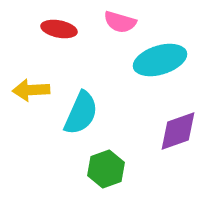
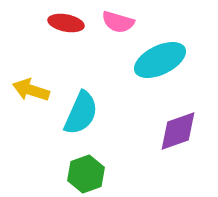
pink semicircle: moved 2 px left
red ellipse: moved 7 px right, 6 px up
cyan ellipse: rotated 9 degrees counterclockwise
yellow arrow: rotated 21 degrees clockwise
green hexagon: moved 20 px left, 5 px down
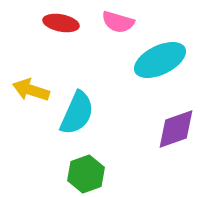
red ellipse: moved 5 px left
cyan semicircle: moved 4 px left
purple diamond: moved 2 px left, 2 px up
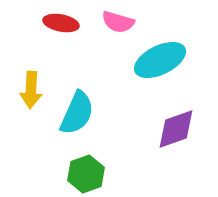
yellow arrow: rotated 105 degrees counterclockwise
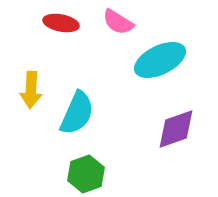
pink semicircle: rotated 16 degrees clockwise
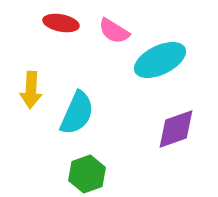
pink semicircle: moved 4 px left, 9 px down
green hexagon: moved 1 px right
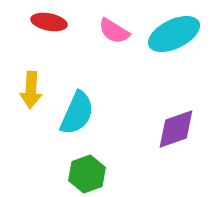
red ellipse: moved 12 px left, 1 px up
cyan ellipse: moved 14 px right, 26 px up
